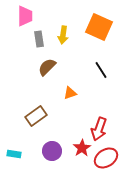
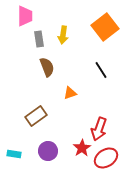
orange square: moved 6 px right; rotated 28 degrees clockwise
brown semicircle: rotated 114 degrees clockwise
purple circle: moved 4 px left
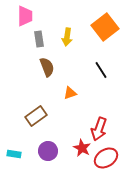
yellow arrow: moved 4 px right, 2 px down
red star: rotated 12 degrees counterclockwise
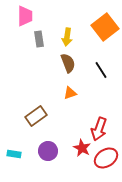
brown semicircle: moved 21 px right, 4 px up
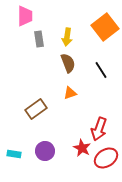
brown rectangle: moved 7 px up
purple circle: moved 3 px left
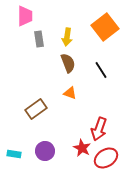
orange triangle: rotated 40 degrees clockwise
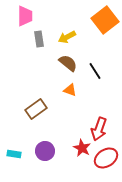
orange square: moved 7 px up
yellow arrow: rotated 54 degrees clockwise
brown semicircle: rotated 30 degrees counterclockwise
black line: moved 6 px left, 1 px down
orange triangle: moved 3 px up
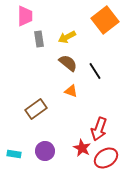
orange triangle: moved 1 px right, 1 px down
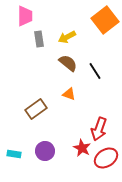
orange triangle: moved 2 px left, 3 px down
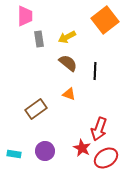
black line: rotated 36 degrees clockwise
